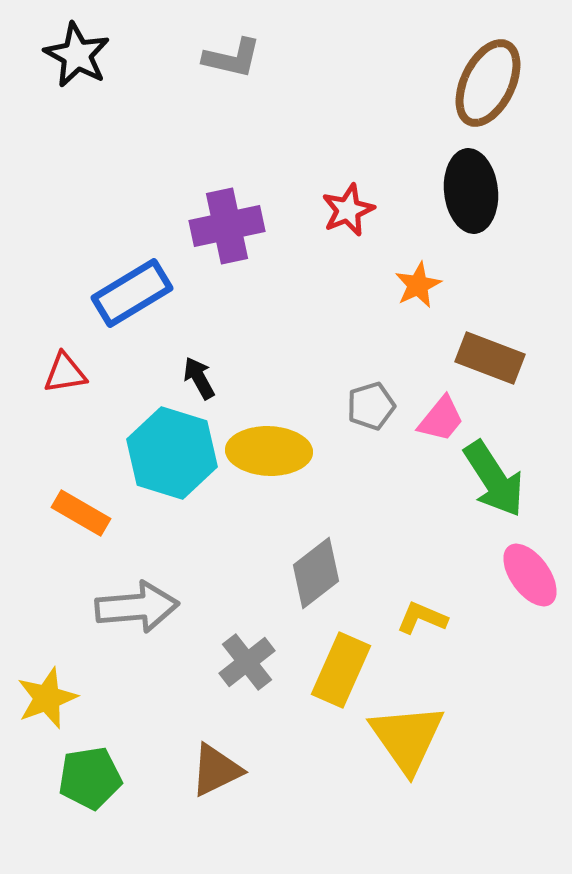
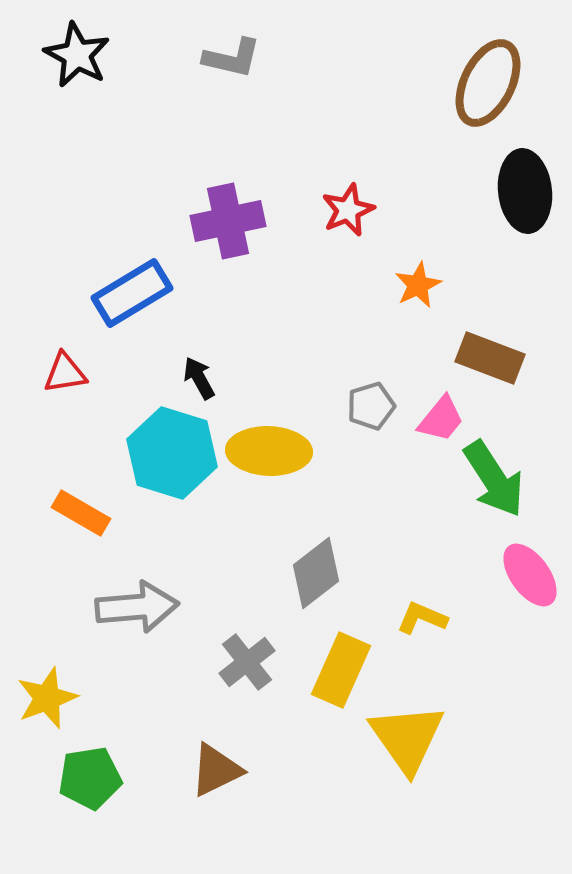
black ellipse: moved 54 px right
purple cross: moved 1 px right, 5 px up
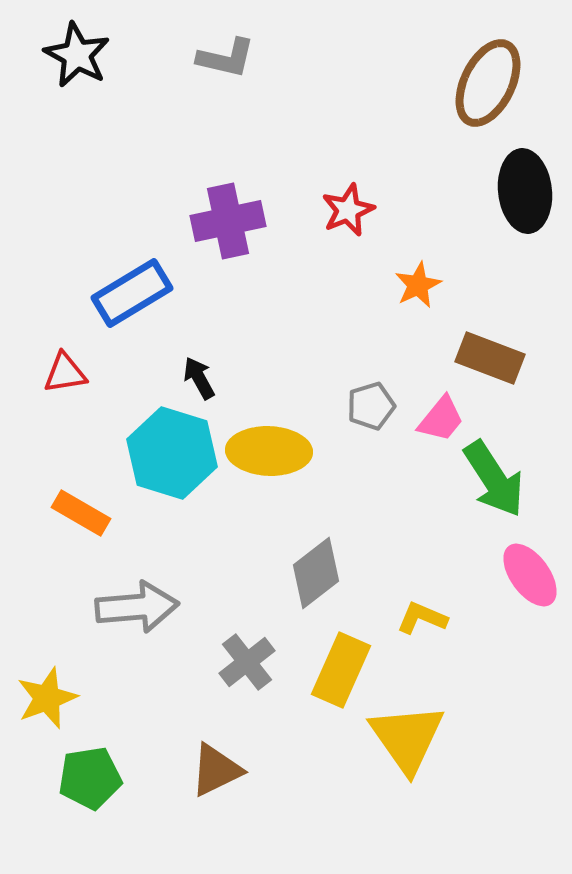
gray L-shape: moved 6 px left
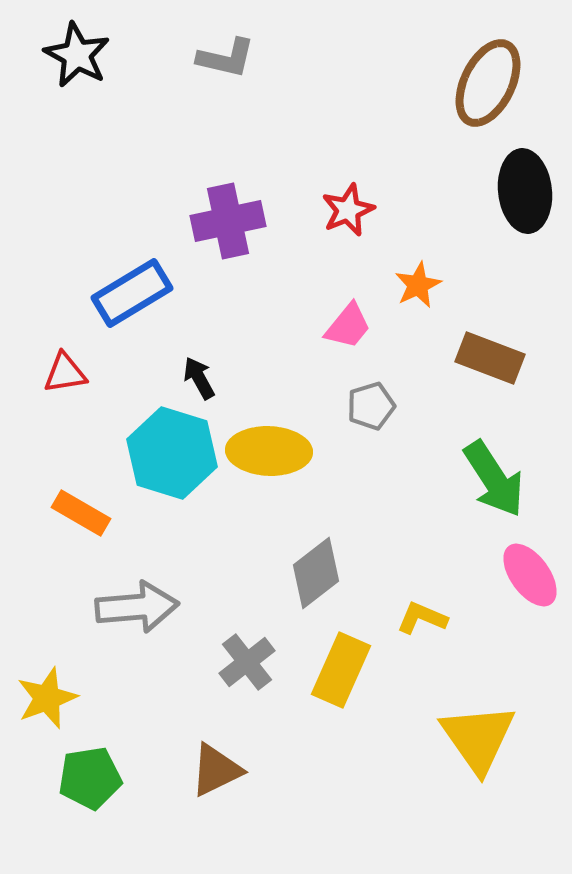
pink trapezoid: moved 93 px left, 93 px up
yellow triangle: moved 71 px right
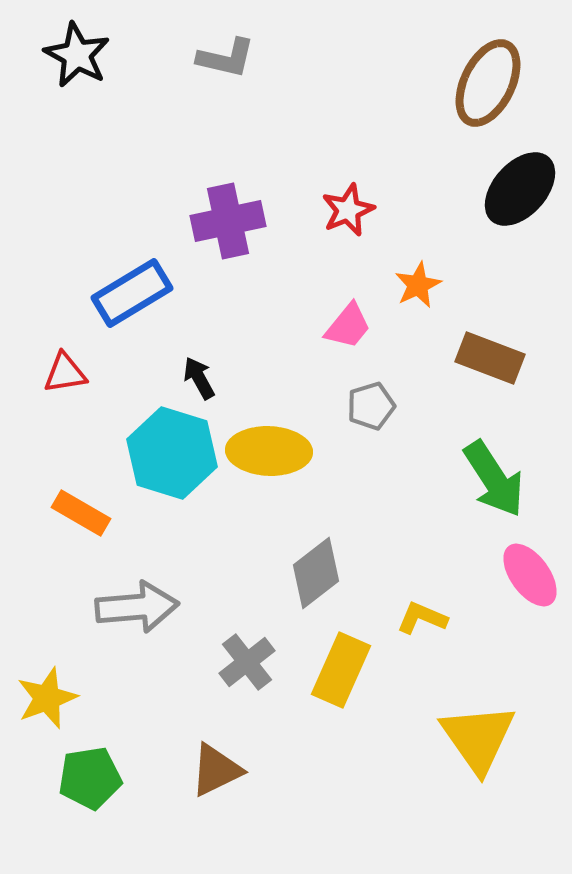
black ellipse: moved 5 px left, 2 px up; rotated 48 degrees clockwise
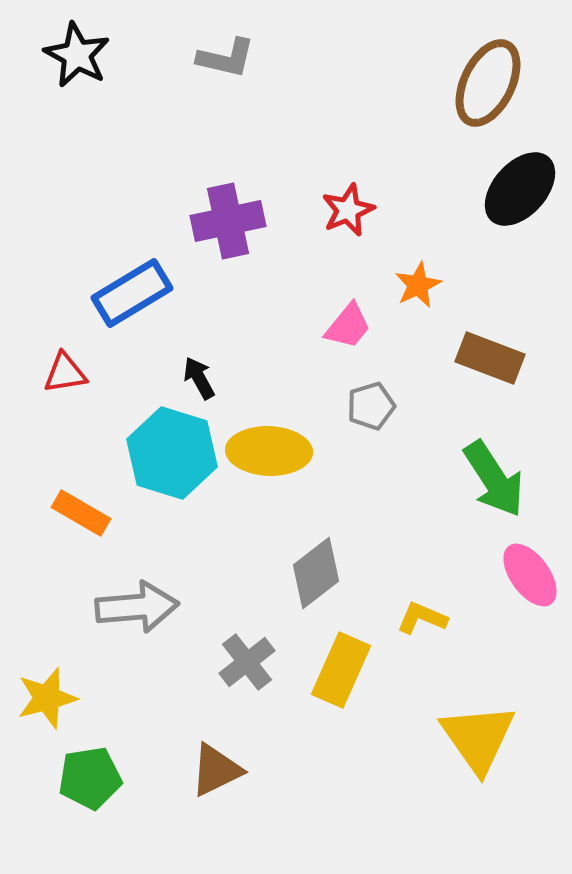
yellow star: rotated 6 degrees clockwise
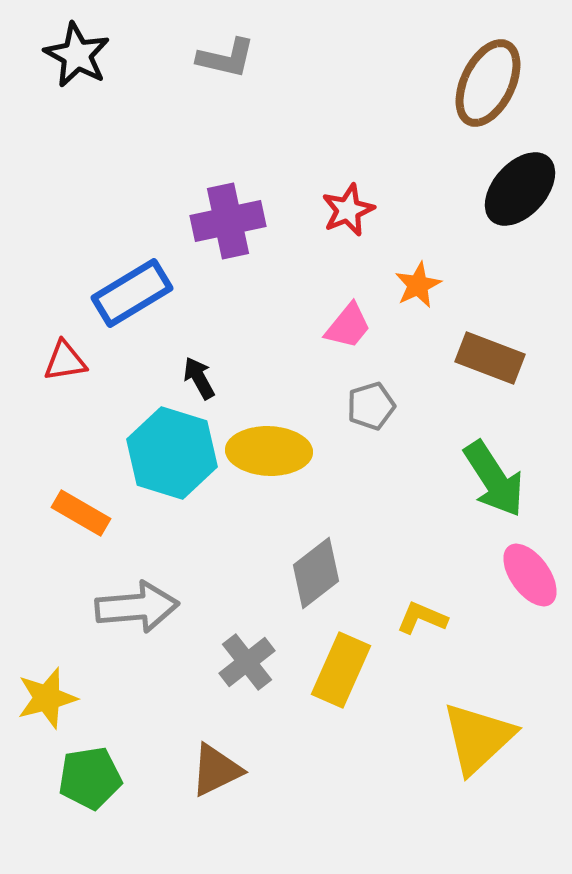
red triangle: moved 12 px up
yellow triangle: rotated 22 degrees clockwise
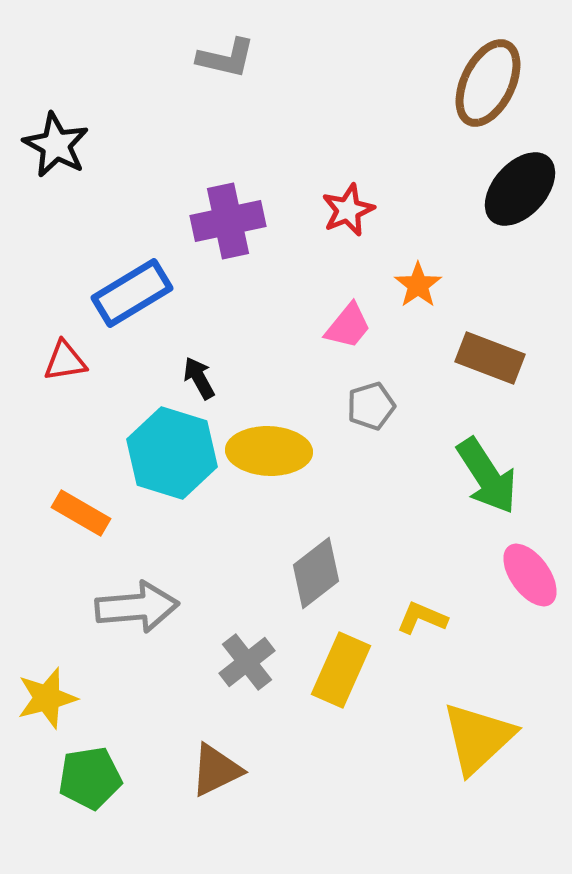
black star: moved 21 px left, 90 px down
orange star: rotated 9 degrees counterclockwise
green arrow: moved 7 px left, 3 px up
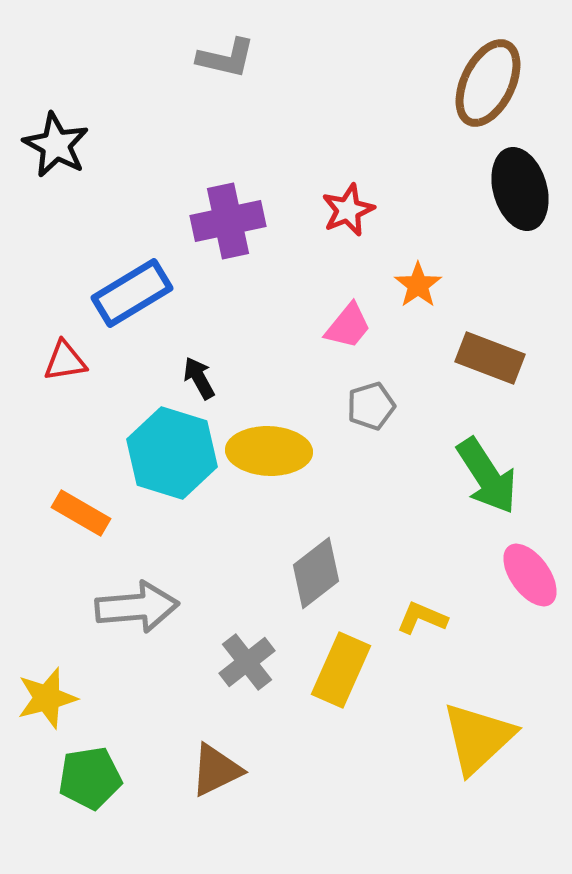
black ellipse: rotated 58 degrees counterclockwise
